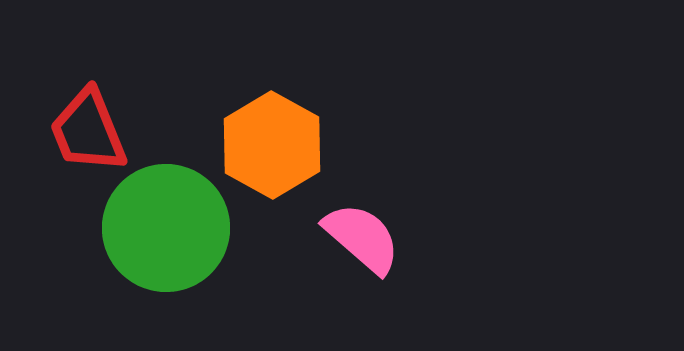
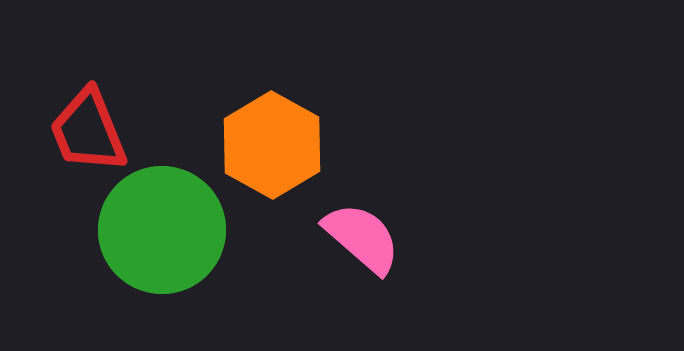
green circle: moved 4 px left, 2 px down
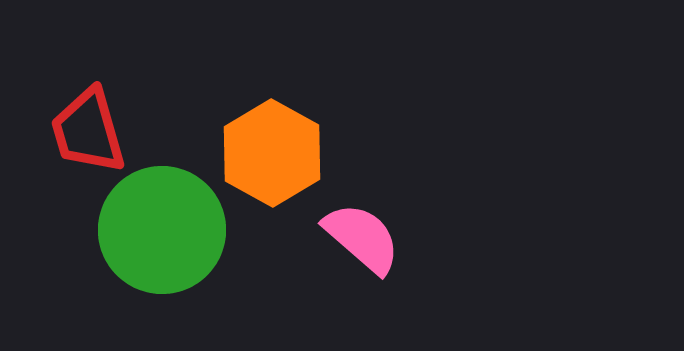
red trapezoid: rotated 6 degrees clockwise
orange hexagon: moved 8 px down
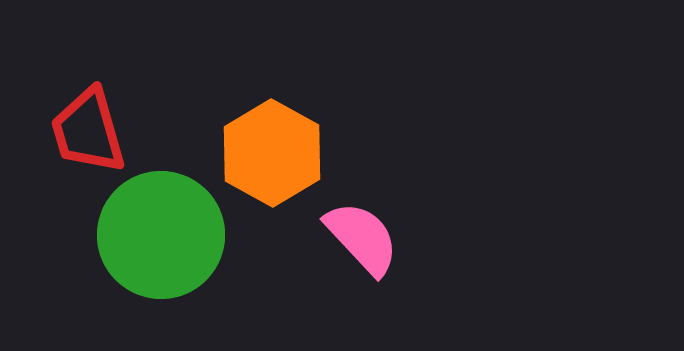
green circle: moved 1 px left, 5 px down
pink semicircle: rotated 6 degrees clockwise
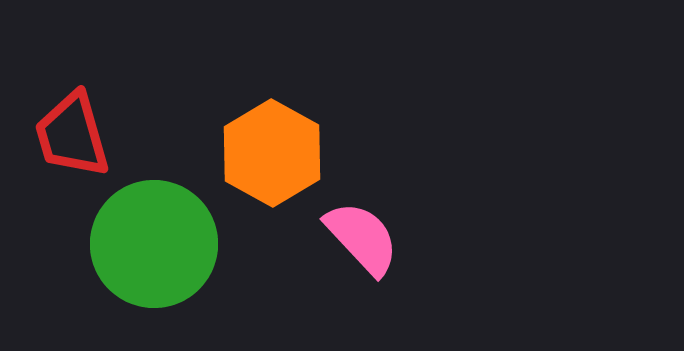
red trapezoid: moved 16 px left, 4 px down
green circle: moved 7 px left, 9 px down
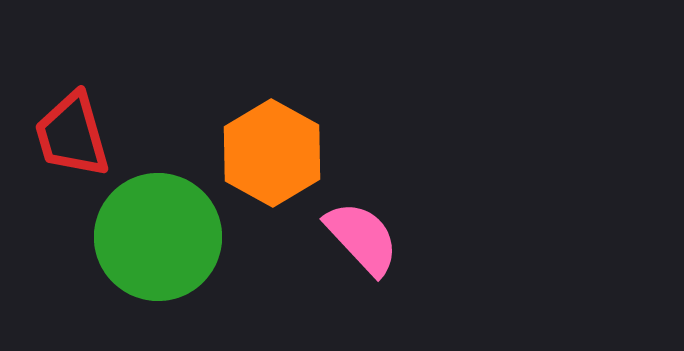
green circle: moved 4 px right, 7 px up
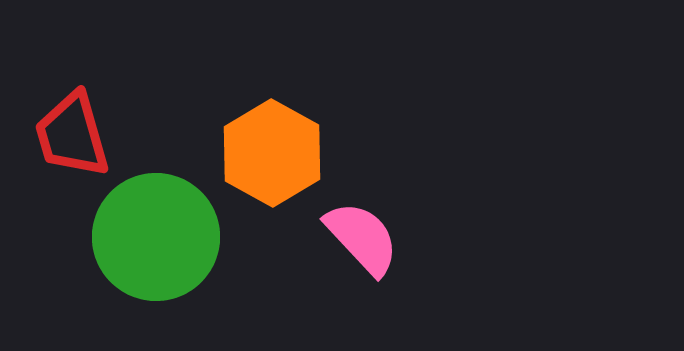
green circle: moved 2 px left
